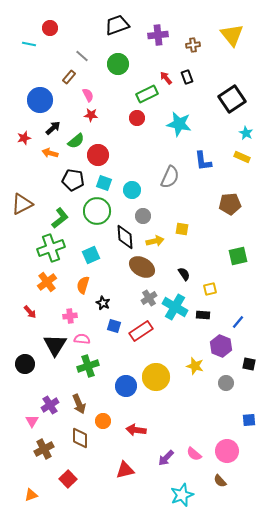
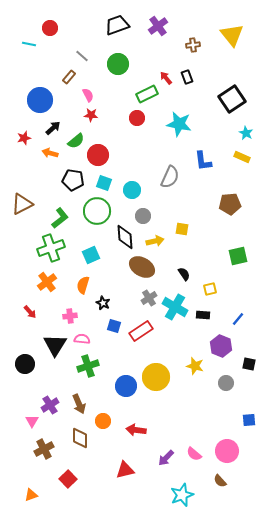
purple cross at (158, 35): moved 9 px up; rotated 30 degrees counterclockwise
blue line at (238, 322): moved 3 px up
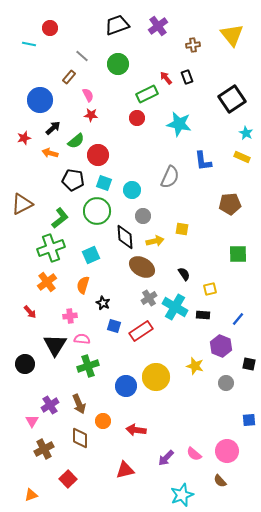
green square at (238, 256): moved 2 px up; rotated 12 degrees clockwise
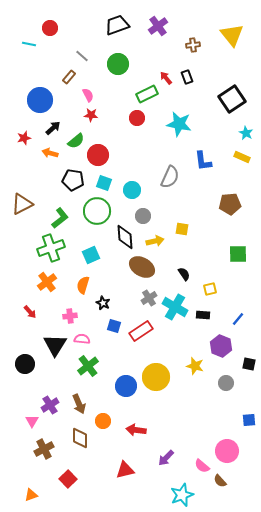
green cross at (88, 366): rotated 20 degrees counterclockwise
pink semicircle at (194, 454): moved 8 px right, 12 px down
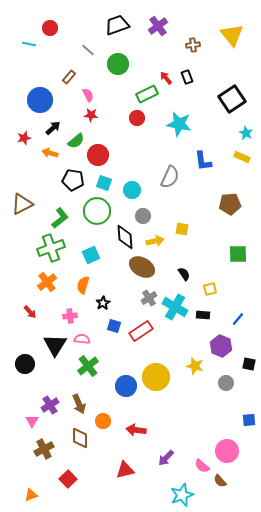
gray line at (82, 56): moved 6 px right, 6 px up
black star at (103, 303): rotated 16 degrees clockwise
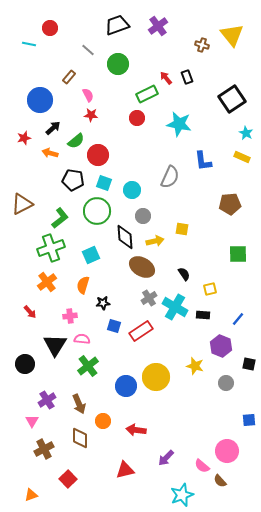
brown cross at (193, 45): moved 9 px right; rotated 24 degrees clockwise
black star at (103, 303): rotated 24 degrees clockwise
purple cross at (50, 405): moved 3 px left, 5 px up
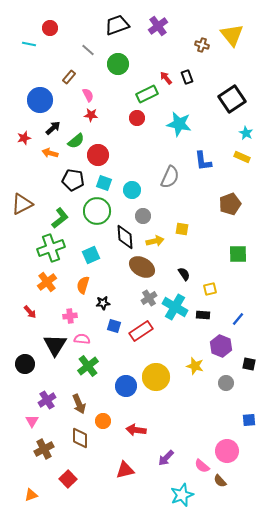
brown pentagon at (230, 204): rotated 15 degrees counterclockwise
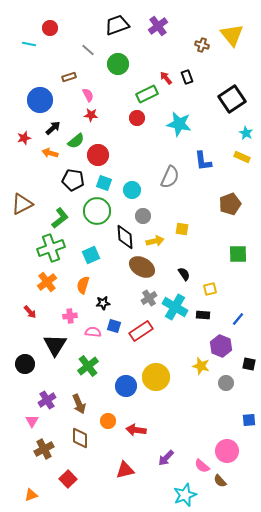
brown rectangle at (69, 77): rotated 32 degrees clockwise
pink semicircle at (82, 339): moved 11 px right, 7 px up
yellow star at (195, 366): moved 6 px right
orange circle at (103, 421): moved 5 px right
cyan star at (182, 495): moved 3 px right
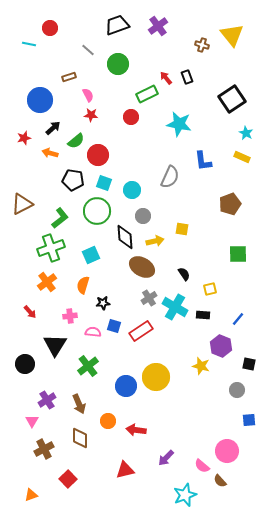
red circle at (137, 118): moved 6 px left, 1 px up
gray circle at (226, 383): moved 11 px right, 7 px down
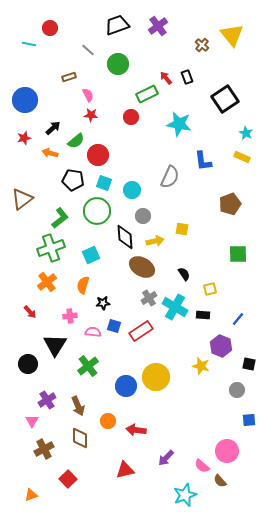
brown cross at (202, 45): rotated 24 degrees clockwise
black square at (232, 99): moved 7 px left
blue circle at (40, 100): moved 15 px left
brown triangle at (22, 204): moved 5 px up; rotated 10 degrees counterclockwise
black circle at (25, 364): moved 3 px right
brown arrow at (79, 404): moved 1 px left, 2 px down
